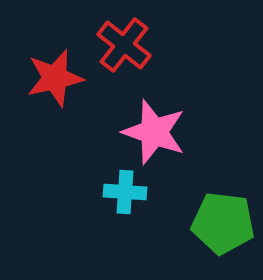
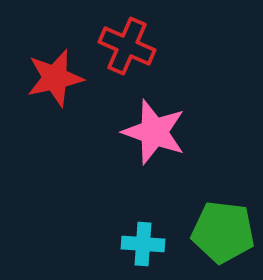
red cross: moved 3 px right, 1 px down; rotated 14 degrees counterclockwise
cyan cross: moved 18 px right, 52 px down
green pentagon: moved 9 px down
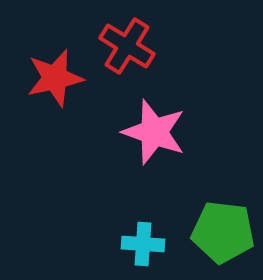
red cross: rotated 8 degrees clockwise
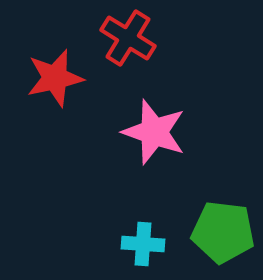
red cross: moved 1 px right, 8 px up
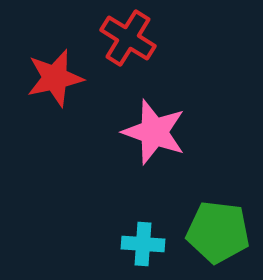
green pentagon: moved 5 px left
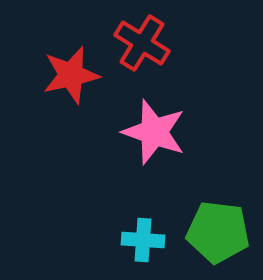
red cross: moved 14 px right, 5 px down
red star: moved 16 px right, 3 px up
cyan cross: moved 4 px up
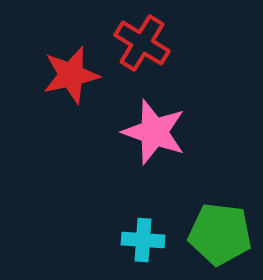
green pentagon: moved 2 px right, 2 px down
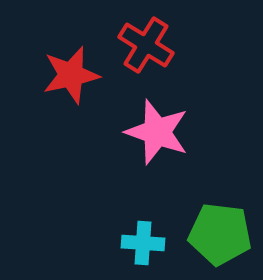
red cross: moved 4 px right, 2 px down
pink star: moved 3 px right
cyan cross: moved 3 px down
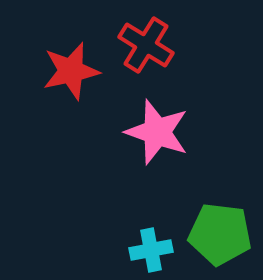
red star: moved 4 px up
cyan cross: moved 8 px right, 7 px down; rotated 15 degrees counterclockwise
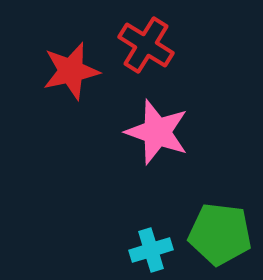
cyan cross: rotated 6 degrees counterclockwise
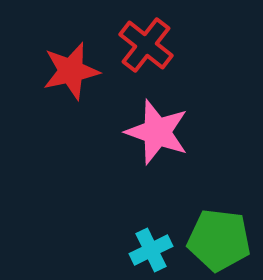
red cross: rotated 6 degrees clockwise
green pentagon: moved 1 px left, 6 px down
cyan cross: rotated 9 degrees counterclockwise
